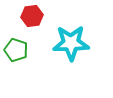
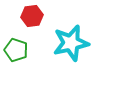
cyan star: rotated 12 degrees counterclockwise
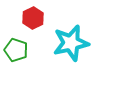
red hexagon: moved 1 px right, 2 px down; rotated 20 degrees counterclockwise
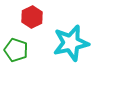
red hexagon: moved 1 px left, 1 px up
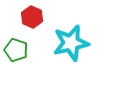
red hexagon: rotated 10 degrees counterclockwise
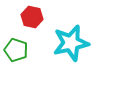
red hexagon: rotated 10 degrees counterclockwise
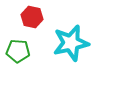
green pentagon: moved 2 px right, 1 px down; rotated 15 degrees counterclockwise
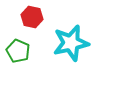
green pentagon: rotated 20 degrees clockwise
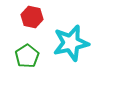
green pentagon: moved 9 px right, 5 px down; rotated 15 degrees clockwise
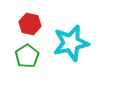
red hexagon: moved 2 px left, 7 px down
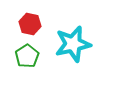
cyan star: moved 2 px right, 1 px down
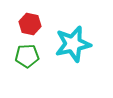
green pentagon: rotated 30 degrees clockwise
